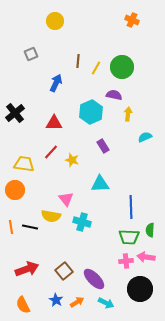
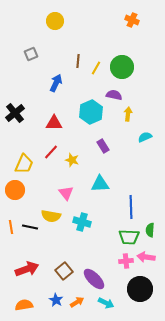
yellow trapezoid: rotated 105 degrees clockwise
pink triangle: moved 6 px up
orange semicircle: moved 1 px right; rotated 108 degrees clockwise
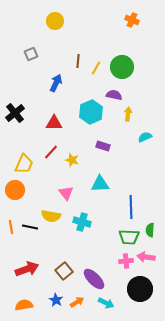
purple rectangle: rotated 40 degrees counterclockwise
